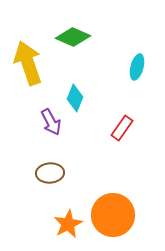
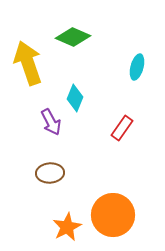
orange star: moved 1 px left, 3 px down
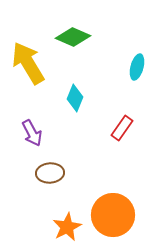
yellow arrow: rotated 12 degrees counterclockwise
purple arrow: moved 19 px left, 11 px down
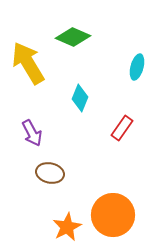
cyan diamond: moved 5 px right
brown ellipse: rotated 16 degrees clockwise
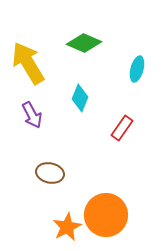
green diamond: moved 11 px right, 6 px down
cyan ellipse: moved 2 px down
purple arrow: moved 18 px up
orange circle: moved 7 px left
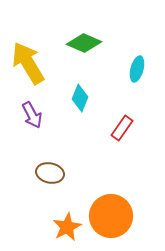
orange circle: moved 5 px right, 1 px down
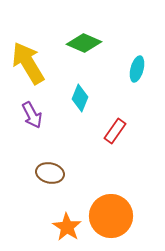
red rectangle: moved 7 px left, 3 px down
orange star: rotated 12 degrees counterclockwise
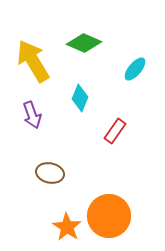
yellow arrow: moved 5 px right, 2 px up
cyan ellipse: moved 2 px left; rotated 25 degrees clockwise
purple arrow: rotated 8 degrees clockwise
orange circle: moved 2 px left
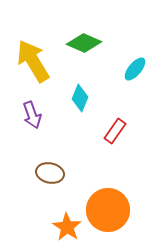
orange circle: moved 1 px left, 6 px up
